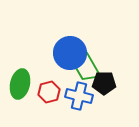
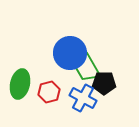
blue cross: moved 4 px right, 2 px down; rotated 16 degrees clockwise
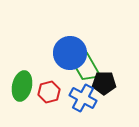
green ellipse: moved 2 px right, 2 px down
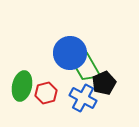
black pentagon: rotated 25 degrees counterclockwise
red hexagon: moved 3 px left, 1 px down
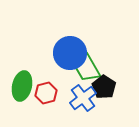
black pentagon: moved 4 px down; rotated 15 degrees counterclockwise
blue cross: rotated 24 degrees clockwise
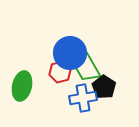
red hexagon: moved 14 px right, 21 px up
blue cross: rotated 28 degrees clockwise
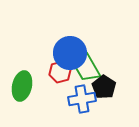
blue cross: moved 1 px left, 1 px down
